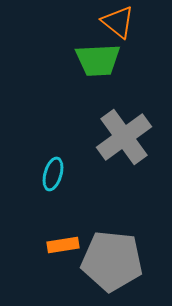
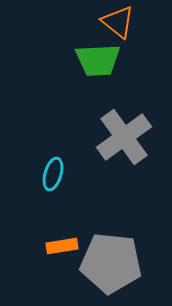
orange rectangle: moved 1 px left, 1 px down
gray pentagon: moved 1 px left, 2 px down
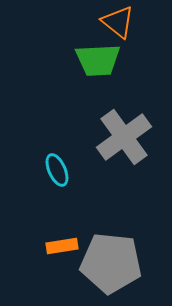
cyan ellipse: moved 4 px right, 4 px up; rotated 40 degrees counterclockwise
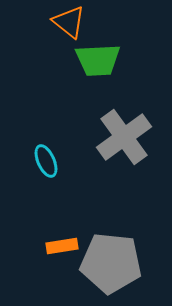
orange triangle: moved 49 px left
cyan ellipse: moved 11 px left, 9 px up
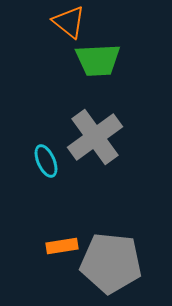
gray cross: moved 29 px left
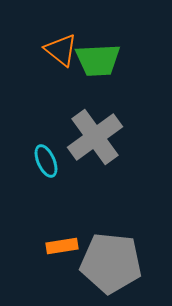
orange triangle: moved 8 px left, 28 px down
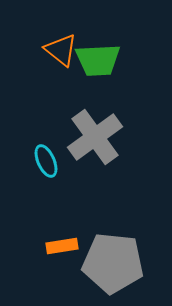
gray pentagon: moved 2 px right
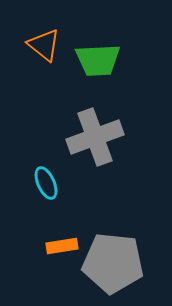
orange triangle: moved 17 px left, 5 px up
gray cross: rotated 16 degrees clockwise
cyan ellipse: moved 22 px down
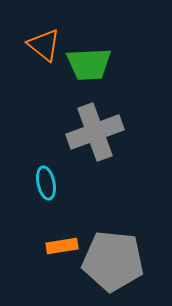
green trapezoid: moved 9 px left, 4 px down
gray cross: moved 5 px up
cyan ellipse: rotated 12 degrees clockwise
gray pentagon: moved 2 px up
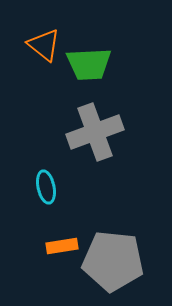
cyan ellipse: moved 4 px down
